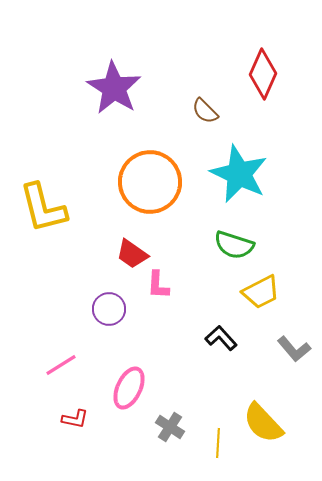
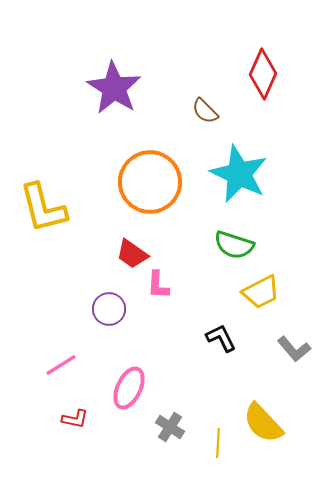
black L-shape: rotated 16 degrees clockwise
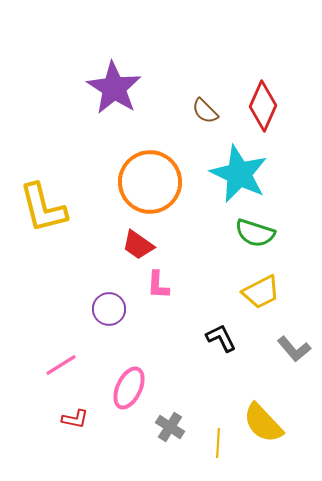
red diamond: moved 32 px down
green semicircle: moved 21 px right, 12 px up
red trapezoid: moved 6 px right, 9 px up
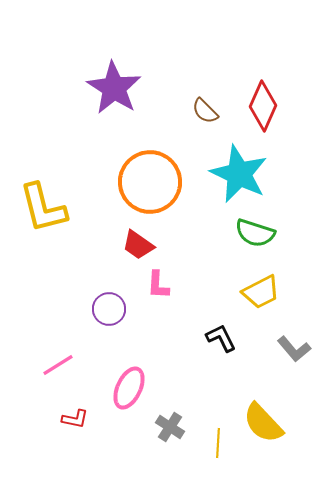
pink line: moved 3 px left
